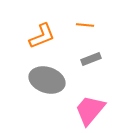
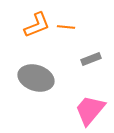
orange line: moved 19 px left, 2 px down
orange L-shape: moved 5 px left, 11 px up
gray ellipse: moved 11 px left, 2 px up
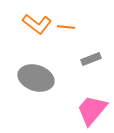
orange L-shape: moved 1 px up; rotated 60 degrees clockwise
pink trapezoid: moved 2 px right
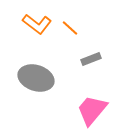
orange line: moved 4 px right, 1 px down; rotated 36 degrees clockwise
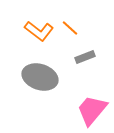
orange L-shape: moved 2 px right, 7 px down
gray rectangle: moved 6 px left, 2 px up
gray ellipse: moved 4 px right, 1 px up
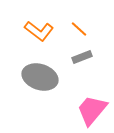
orange line: moved 9 px right, 1 px down
gray rectangle: moved 3 px left
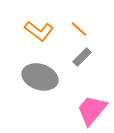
gray rectangle: rotated 24 degrees counterclockwise
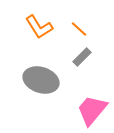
orange L-shape: moved 4 px up; rotated 20 degrees clockwise
gray ellipse: moved 1 px right, 3 px down
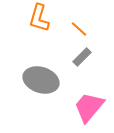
orange L-shape: moved 9 px up; rotated 48 degrees clockwise
pink trapezoid: moved 3 px left, 3 px up
